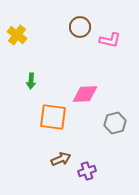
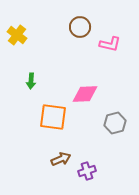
pink L-shape: moved 4 px down
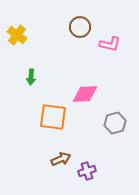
green arrow: moved 4 px up
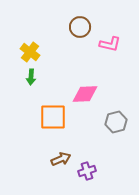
yellow cross: moved 13 px right, 17 px down
orange square: rotated 8 degrees counterclockwise
gray hexagon: moved 1 px right, 1 px up
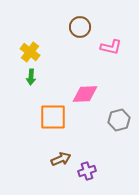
pink L-shape: moved 1 px right, 3 px down
gray hexagon: moved 3 px right, 2 px up
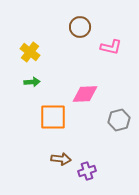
green arrow: moved 1 px right, 5 px down; rotated 98 degrees counterclockwise
brown arrow: rotated 30 degrees clockwise
